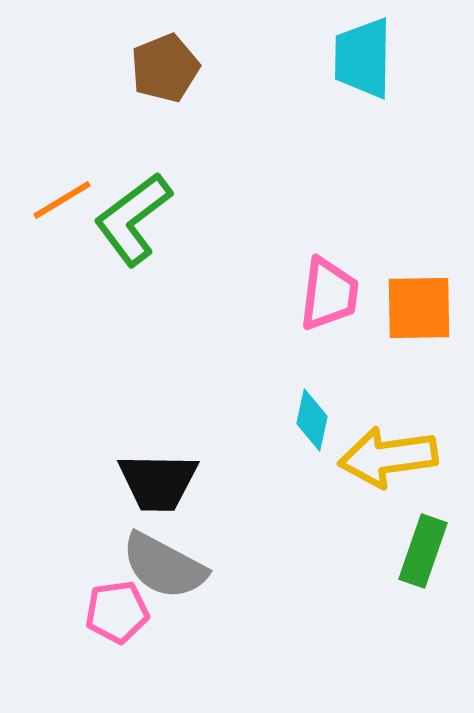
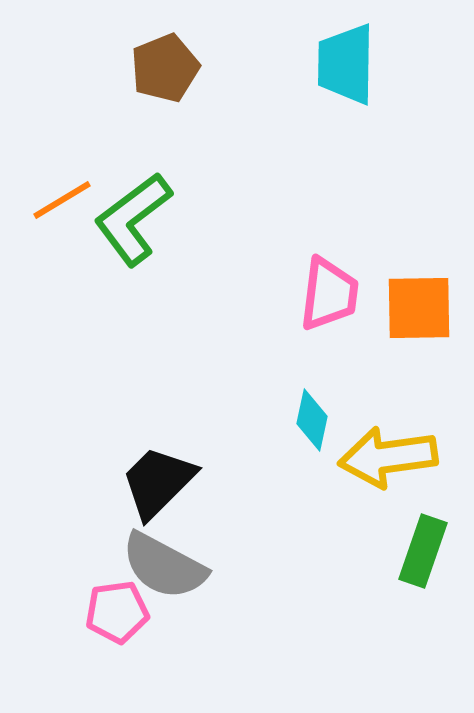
cyan trapezoid: moved 17 px left, 6 px down
black trapezoid: rotated 134 degrees clockwise
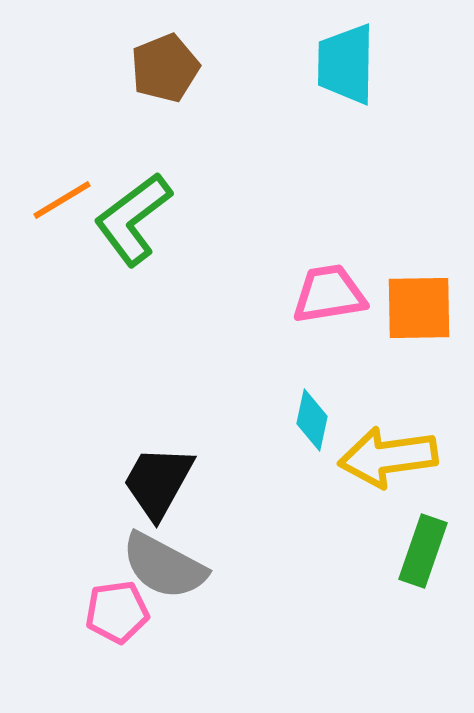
pink trapezoid: rotated 106 degrees counterclockwise
black trapezoid: rotated 16 degrees counterclockwise
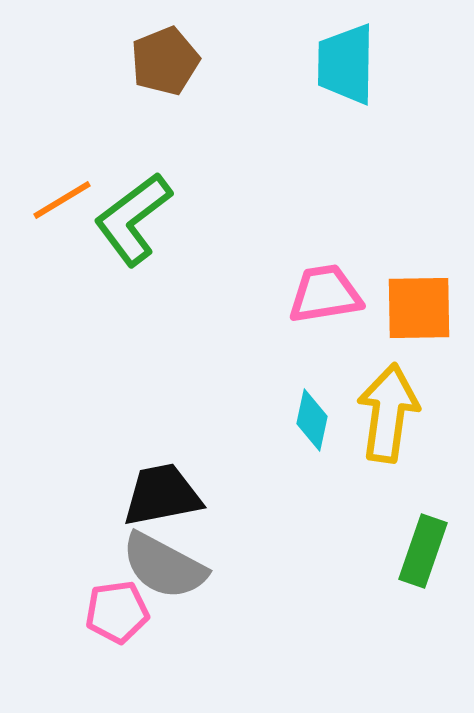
brown pentagon: moved 7 px up
pink trapezoid: moved 4 px left
yellow arrow: moved 44 px up; rotated 106 degrees clockwise
black trapezoid: moved 4 px right, 13 px down; rotated 50 degrees clockwise
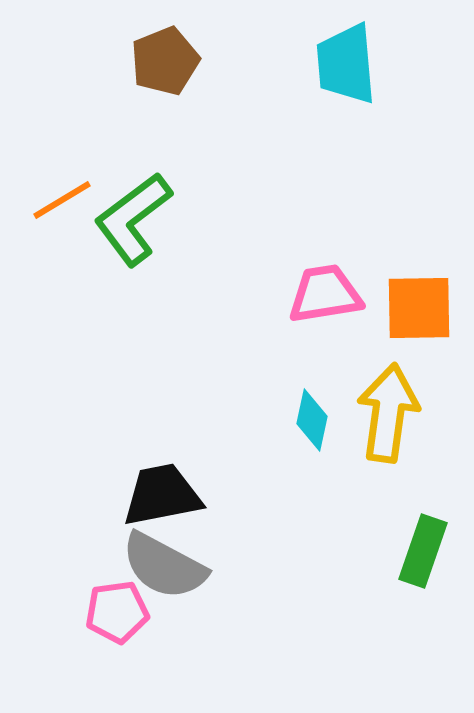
cyan trapezoid: rotated 6 degrees counterclockwise
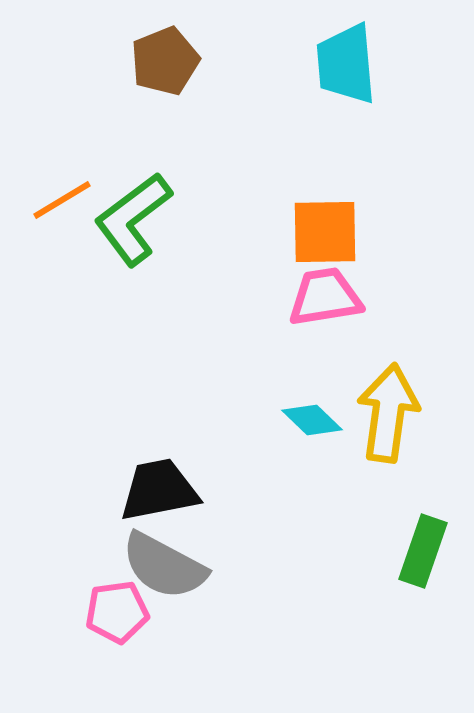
pink trapezoid: moved 3 px down
orange square: moved 94 px left, 76 px up
cyan diamond: rotated 58 degrees counterclockwise
black trapezoid: moved 3 px left, 5 px up
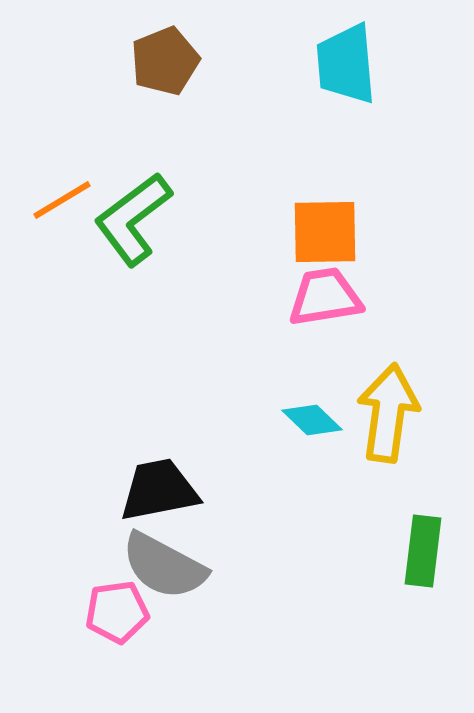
green rectangle: rotated 12 degrees counterclockwise
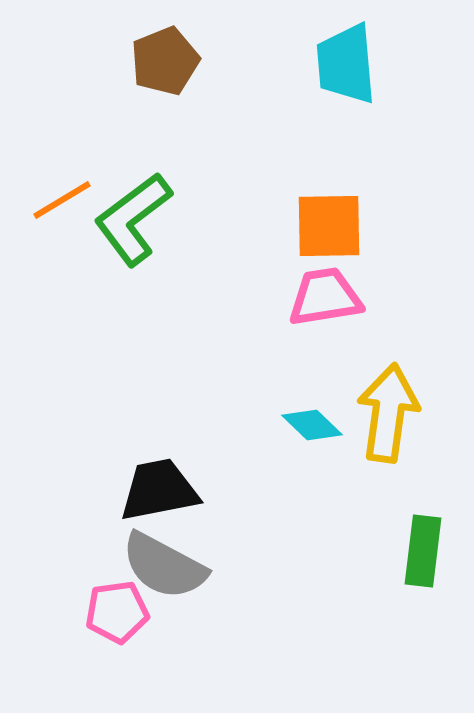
orange square: moved 4 px right, 6 px up
cyan diamond: moved 5 px down
